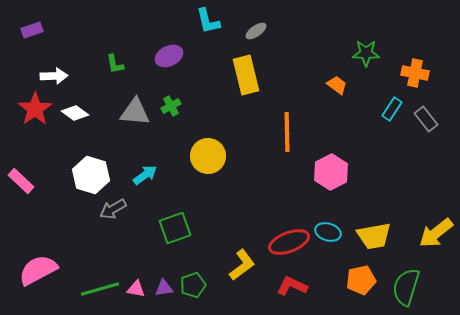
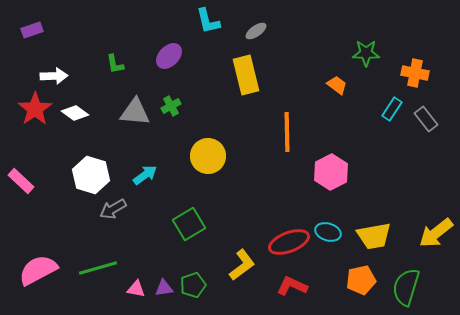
purple ellipse: rotated 20 degrees counterclockwise
green square: moved 14 px right, 4 px up; rotated 12 degrees counterclockwise
green line: moved 2 px left, 21 px up
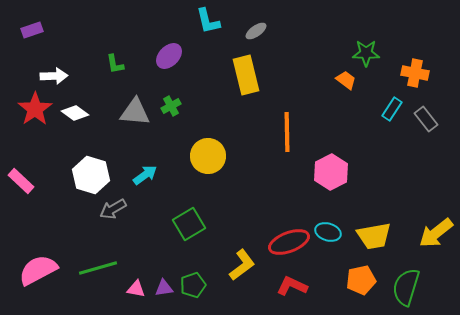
orange trapezoid: moved 9 px right, 5 px up
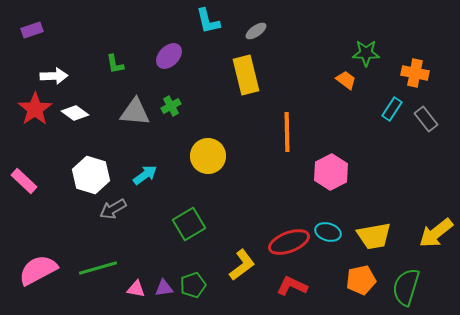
pink rectangle: moved 3 px right
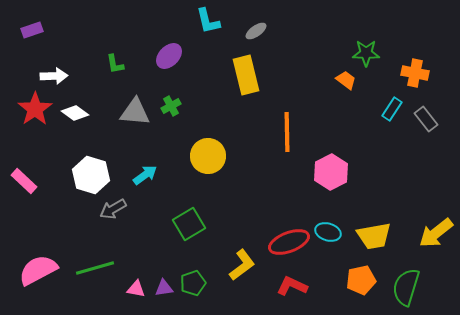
green line: moved 3 px left
green pentagon: moved 2 px up
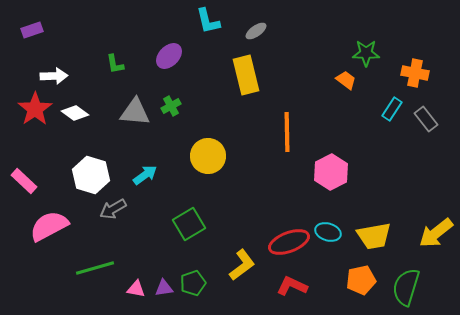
pink semicircle: moved 11 px right, 44 px up
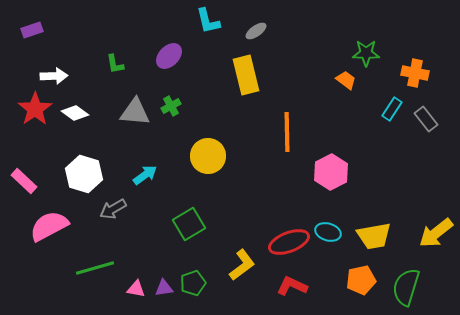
white hexagon: moved 7 px left, 1 px up
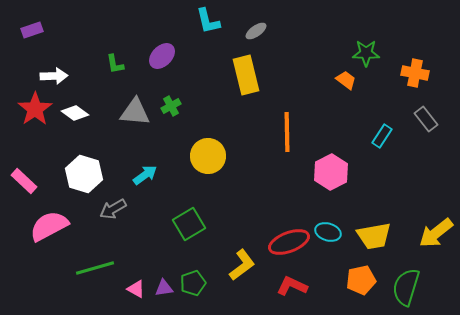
purple ellipse: moved 7 px left
cyan rectangle: moved 10 px left, 27 px down
pink triangle: rotated 18 degrees clockwise
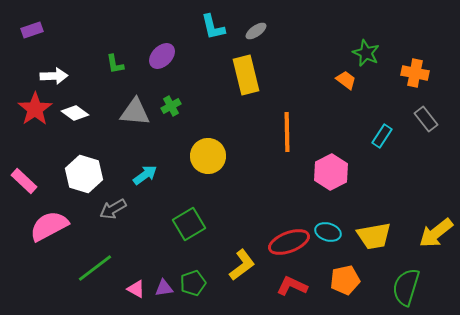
cyan L-shape: moved 5 px right, 6 px down
green star: rotated 24 degrees clockwise
green line: rotated 21 degrees counterclockwise
orange pentagon: moved 16 px left
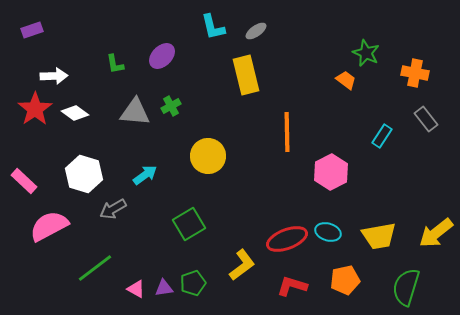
yellow trapezoid: moved 5 px right
red ellipse: moved 2 px left, 3 px up
red L-shape: rotated 8 degrees counterclockwise
